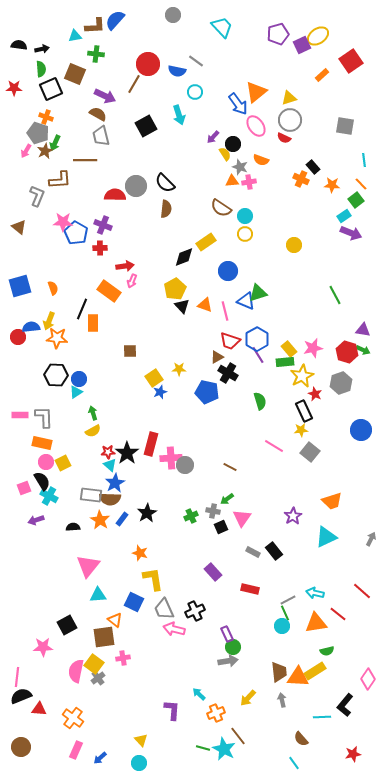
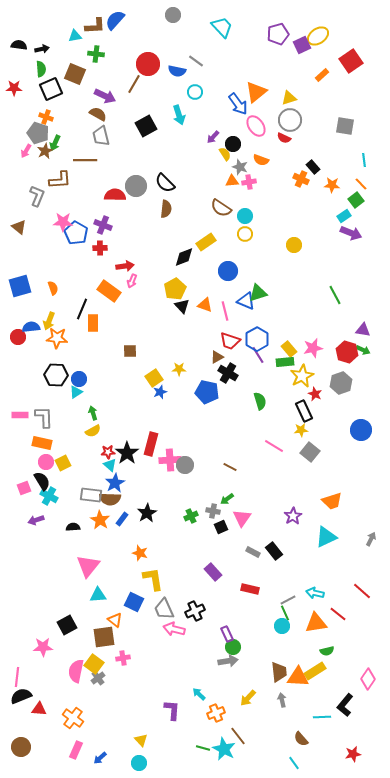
pink cross at (171, 458): moved 1 px left, 2 px down
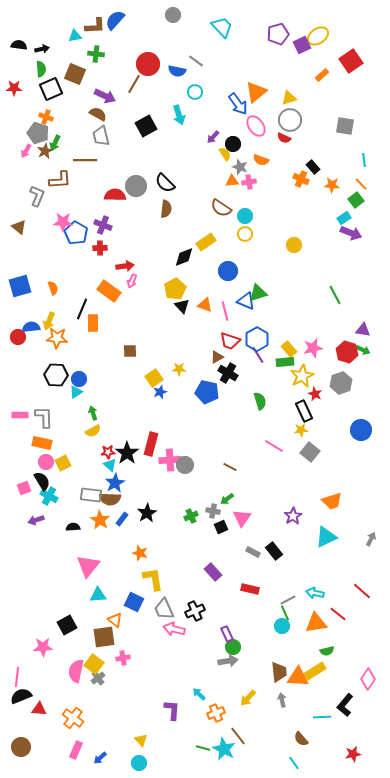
cyan rectangle at (344, 216): moved 2 px down
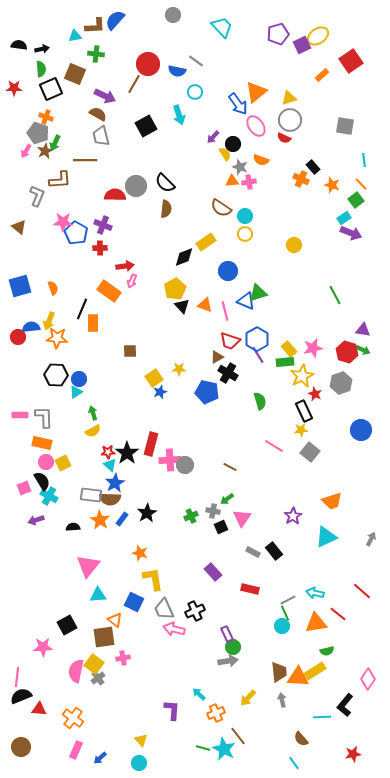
orange star at (332, 185): rotated 14 degrees clockwise
